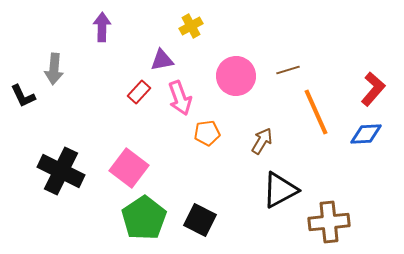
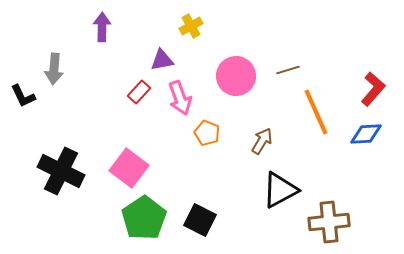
orange pentagon: rotated 30 degrees clockwise
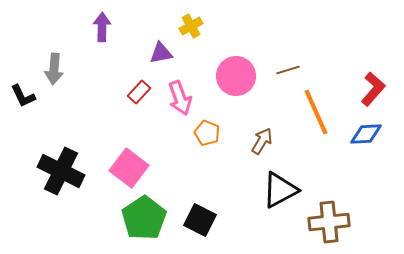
purple triangle: moved 1 px left, 7 px up
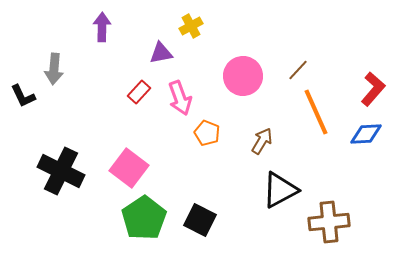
brown line: moved 10 px right; rotated 30 degrees counterclockwise
pink circle: moved 7 px right
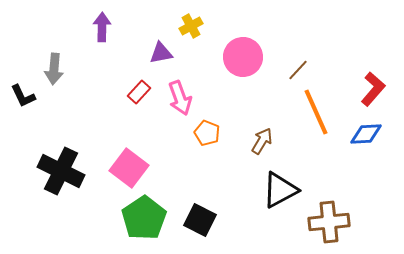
pink circle: moved 19 px up
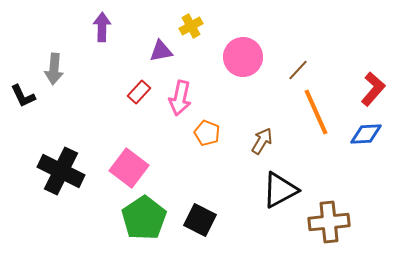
purple triangle: moved 2 px up
pink arrow: rotated 32 degrees clockwise
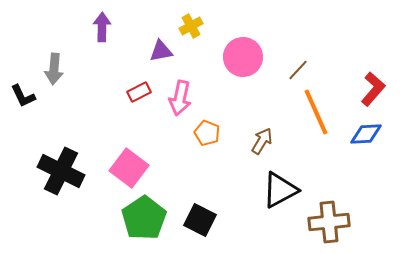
red rectangle: rotated 20 degrees clockwise
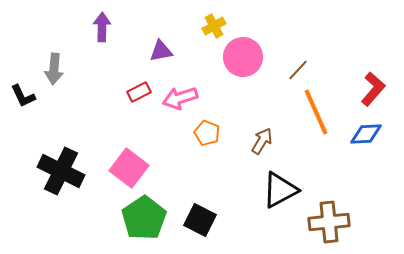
yellow cross: moved 23 px right
pink arrow: rotated 60 degrees clockwise
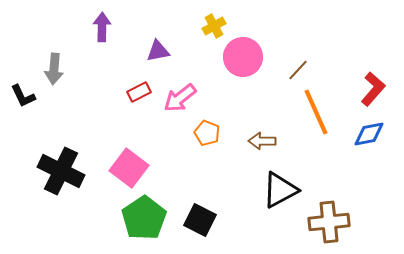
purple triangle: moved 3 px left
pink arrow: rotated 20 degrees counterclockwise
blue diamond: moved 3 px right; rotated 8 degrees counterclockwise
brown arrow: rotated 120 degrees counterclockwise
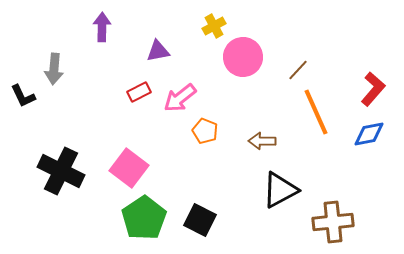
orange pentagon: moved 2 px left, 2 px up
brown cross: moved 4 px right
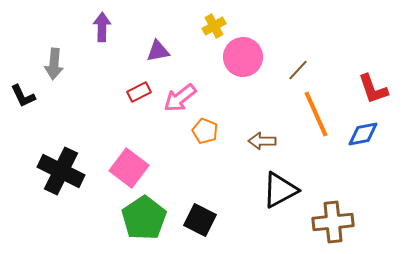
gray arrow: moved 5 px up
red L-shape: rotated 120 degrees clockwise
orange line: moved 2 px down
blue diamond: moved 6 px left
